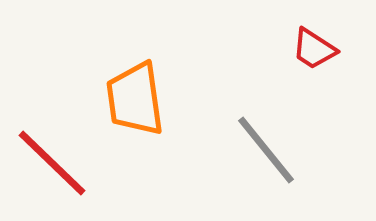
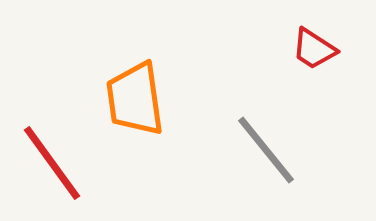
red line: rotated 10 degrees clockwise
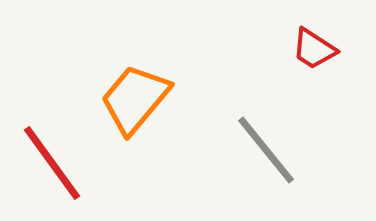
orange trapezoid: rotated 48 degrees clockwise
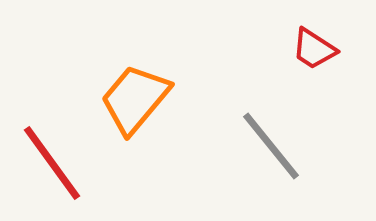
gray line: moved 5 px right, 4 px up
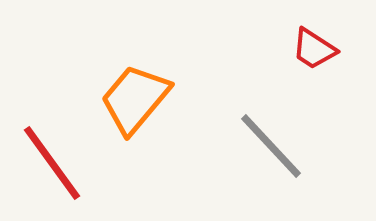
gray line: rotated 4 degrees counterclockwise
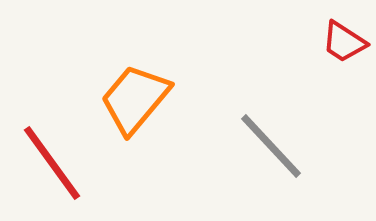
red trapezoid: moved 30 px right, 7 px up
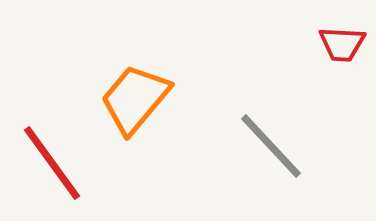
red trapezoid: moved 2 px left, 2 px down; rotated 30 degrees counterclockwise
